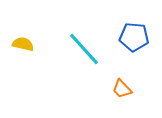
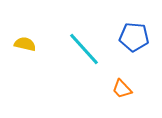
yellow semicircle: moved 2 px right
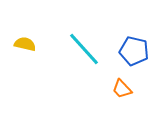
blue pentagon: moved 14 px down; rotated 8 degrees clockwise
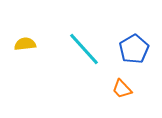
yellow semicircle: rotated 20 degrees counterclockwise
blue pentagon: moved 2 px up; rotated 28 degrees clockwise
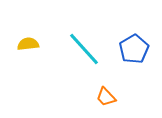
yellow semicircle: moved 3 px right
orange trapezoid: moved 16 px left, 8 px down
